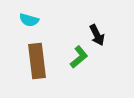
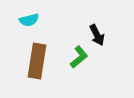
cyan semicircle: rotated 30 degrees counterclockwise
brown rectangle: rotated 16 degrees clockwise
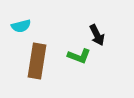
cyan semicircle: moved 8 px left, 6 px down
green L-shape: moved 1 px up; rotated 60 degrees clockwise
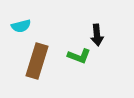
black arrow: rotated 20 degrees clockwise
brown rectangle: rotated 8 degrees clockwise
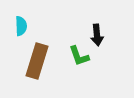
cyan semicircle: rotated 78 degrees counterclockwise
green L-shape: rotated 50 degrees clockwise
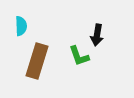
black arrow: rotated 15 degrees clockwise
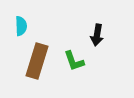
green L-shape: moved 5 px left, 5 px down
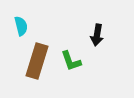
cyan semicircle: rotated 12 degrees counterclockwise
green L-shape: moved 3 px left
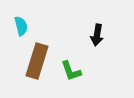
green L-shape: moved 10 px down
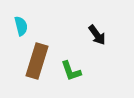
black arrow: rotated 45 degrees counterclockwise
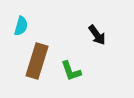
cyan semicircle: rotated 30 degrees clockwise
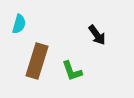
cyan semicircle: moved 2 px left, 2 px up
green L-shape: moved 1 px right
